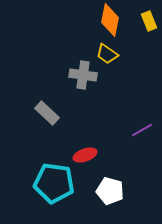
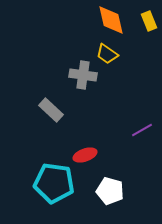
orange diamond: moved 1 px right; rotated 24 degrees counterclockwise
gray rectangle: moved 4 px right, 3 px up
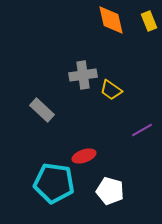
yellow trapezoid: moved 4 px right, 36 px down
gray cross: rotated 16 degrees counterclockwise
gray rectangle: moved 9 px left
red ellipse: moved 1 px left, 1 px down
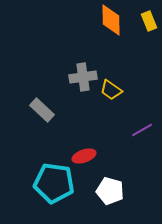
orange diamond: rotated 12 degrees clockwise
gray cross: moved 2 px down
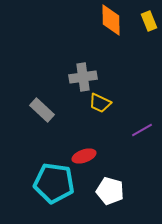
yellow trapezoid: moved 11 px left, 13 px down; rotated 10 degrees counterclockwise
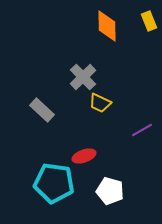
orange diamond: moved 4 px left, 6 px down
gray cross: rotated 36 degrees counterclockwise
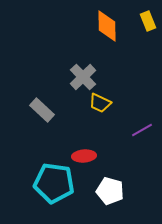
yellow rectangle: moved 1 px left
red ellipse: rotated 15 degrees clockwise
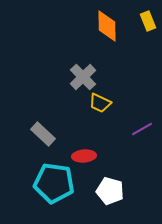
gray rectangle: moved 1 px right, 24 px down
purple line: moved 1 px up
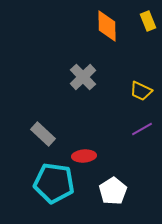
yellow trapezoid: moved 41 px right, 12 px up
white pentagon: moved 3 px right; rotated 24 degrees clockwise
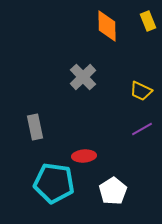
gray rectangle: moved 8 px left, 7 px up; rotated 35 degrees clockwise
